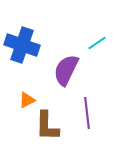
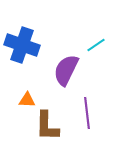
cyan line: moved 1 px left, 2 px down
orange triangle: rotated 30 degrees clockwise
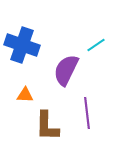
orange triangle: moved 2 px left, 5 px up
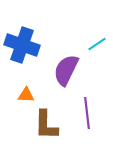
cyan line: moved 1 px right, 1 px up
orange triangle: moved 1 px right
brown L-shape: moved 1 px left, 1 px up
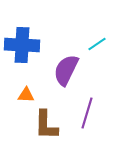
blue cross: rotated 16 degrees counterclockwise
purple line: rotated 24 degrees clockwise
